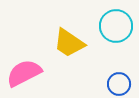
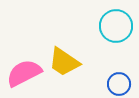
yellow trapezoid: moved 5 px left, 19 px down
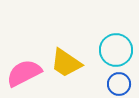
cyan circle: moved 24 px down
yellow trapezoid: moved 2 px right, 1 px down
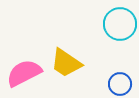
cyan circle: moved 4 px right, 26 px up
blue circle: moved 1 px right
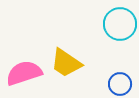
pink semicircle: rotated 9 degrees clockwise
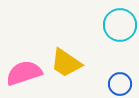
cyan circle: moved 1 px down
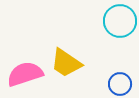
cyan circle: moved 4 px up
pink semicircle: moved 1 px right, 1 px down
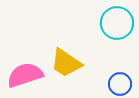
cyan circle: moved 3 px left, 2 px down
pink semicircle: moved 1 px down
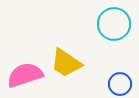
cyan circle: moved 3 px left, 1 px down
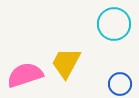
yellow trapezoid: rotated 84 degrees clockwise
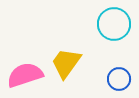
yellow trapezoid: rotated 8 degrees clockwise
blue circle: moved 1 px left, 5 px up
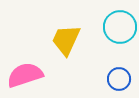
cyan circle: moved 6 px right, 3 px down
yellow trapezoid: moved 23 px up; rotated 12 degrees counterclockwise
